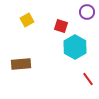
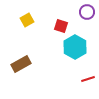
brown rectangle: rotated 24 degrees counterclockwise
red line: rotated 72 degrees counterclockwise
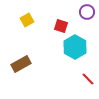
red line: rotated 64 degrees clockwise
